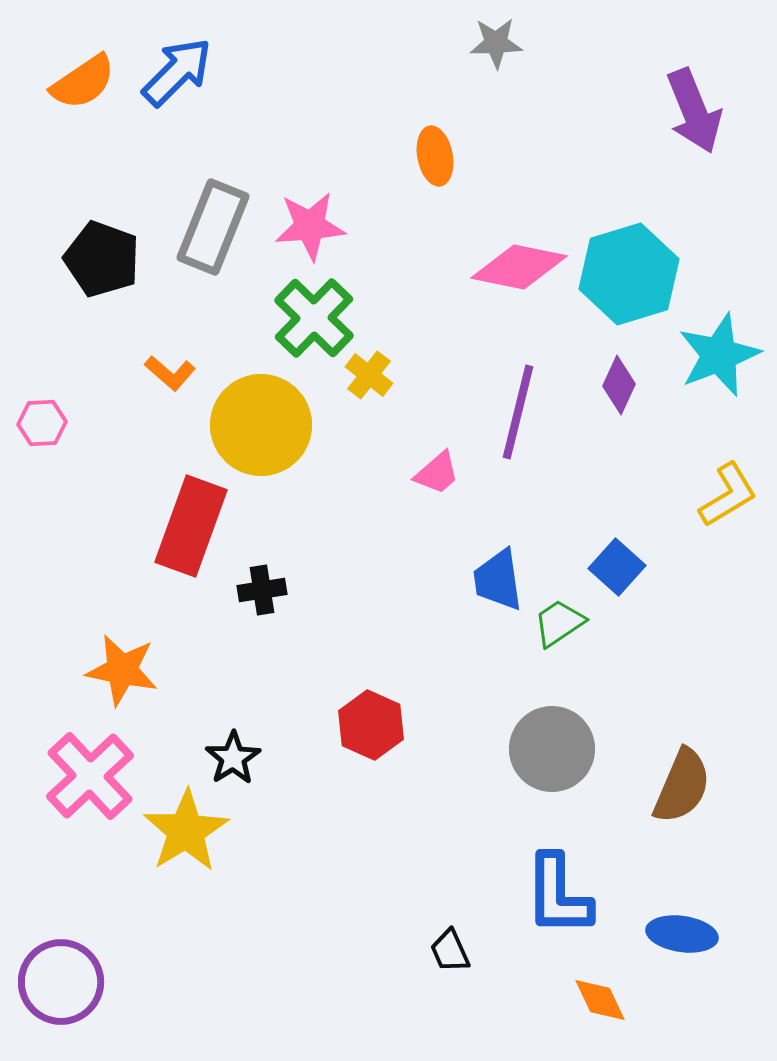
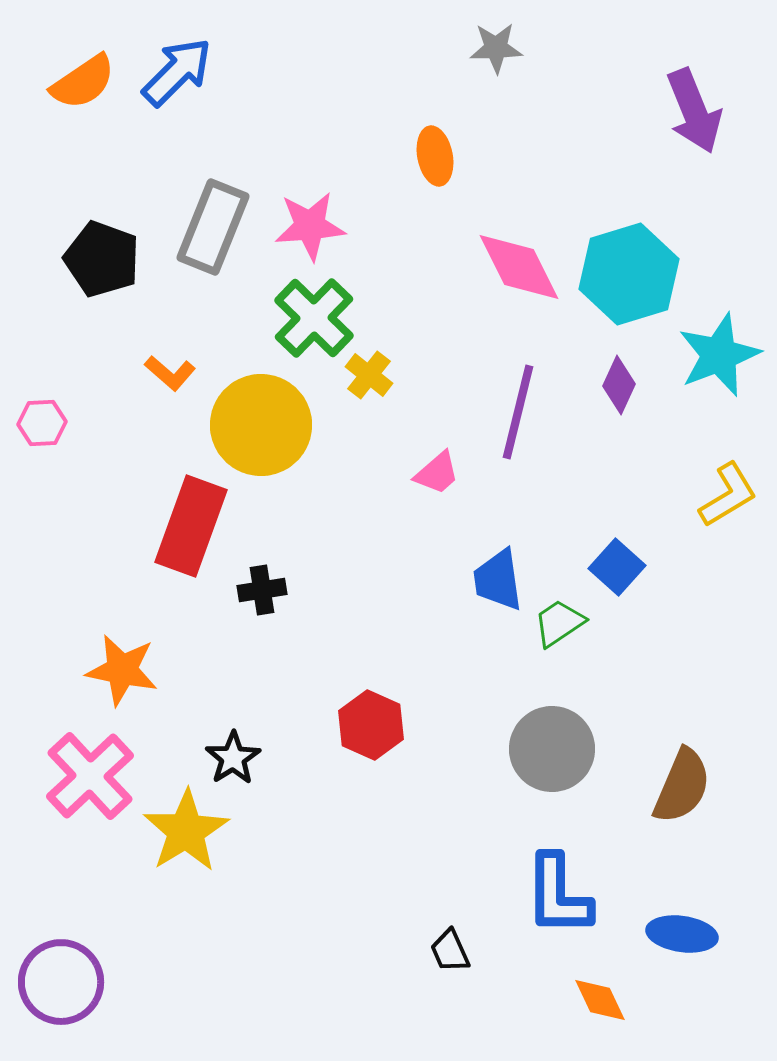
gray star: moved 5 px down
pink diamond: rotated 52 degrees clockwise
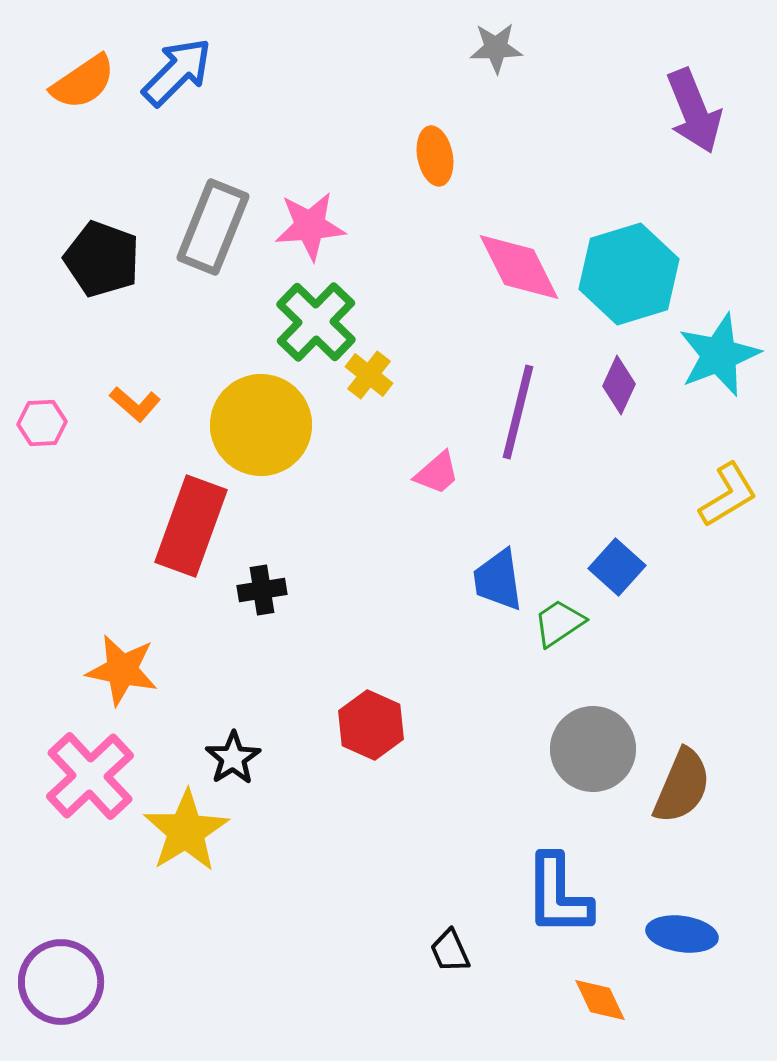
green cross: moved 2 px right, 4 px down
orange L-shape: moved 35 px left, 31 px down
gray circle: moved 41 px right
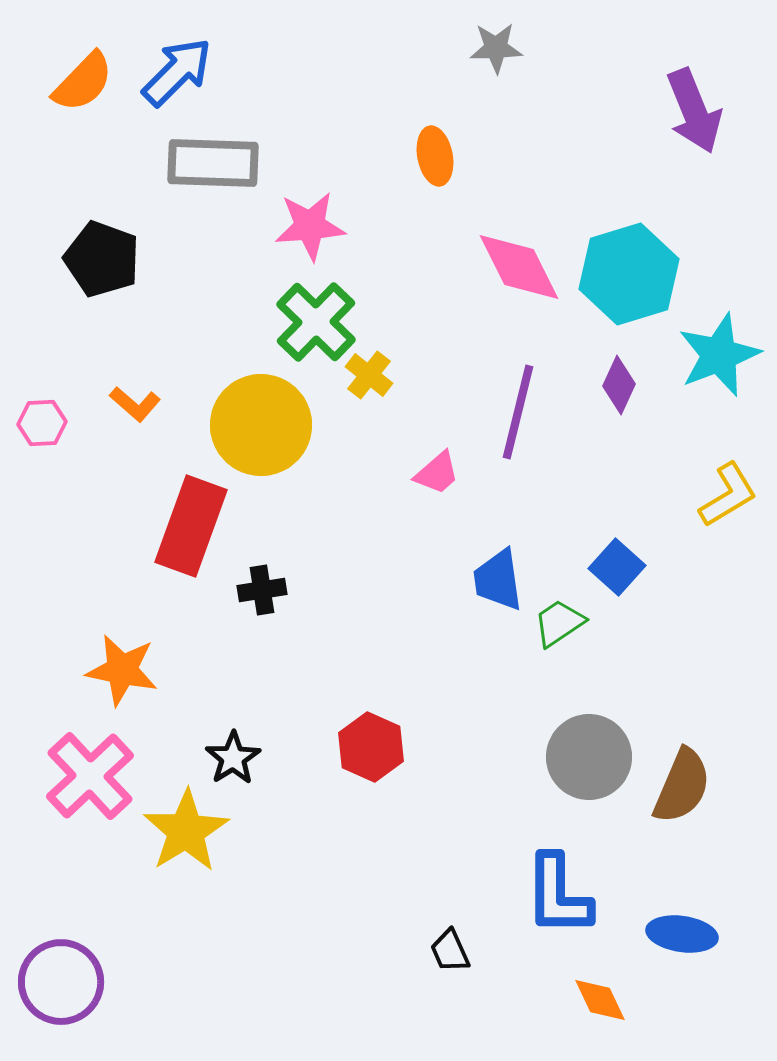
orange semicircle: rotated 12 degrees counterclockwise
gray rectangle: moved 64 px up; rotated 70 degrees clockwise
red hexagon: moved 22 px down
gray circle: moved 4 px left, 8 px down
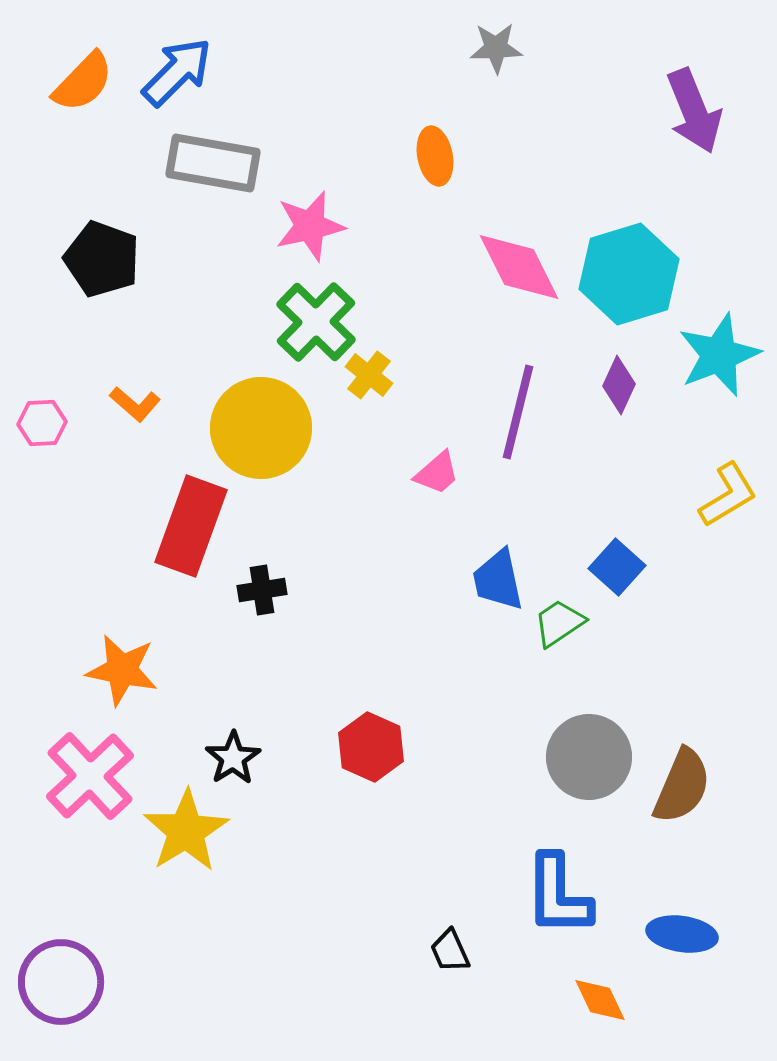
gray rectangle: rotated 8 degrees clockwise
pink star: rotated 8 degrees counterclockwise
yellow circle: moved 3 px down
blue trapezoid: rotated 4 degrees counterclockwise
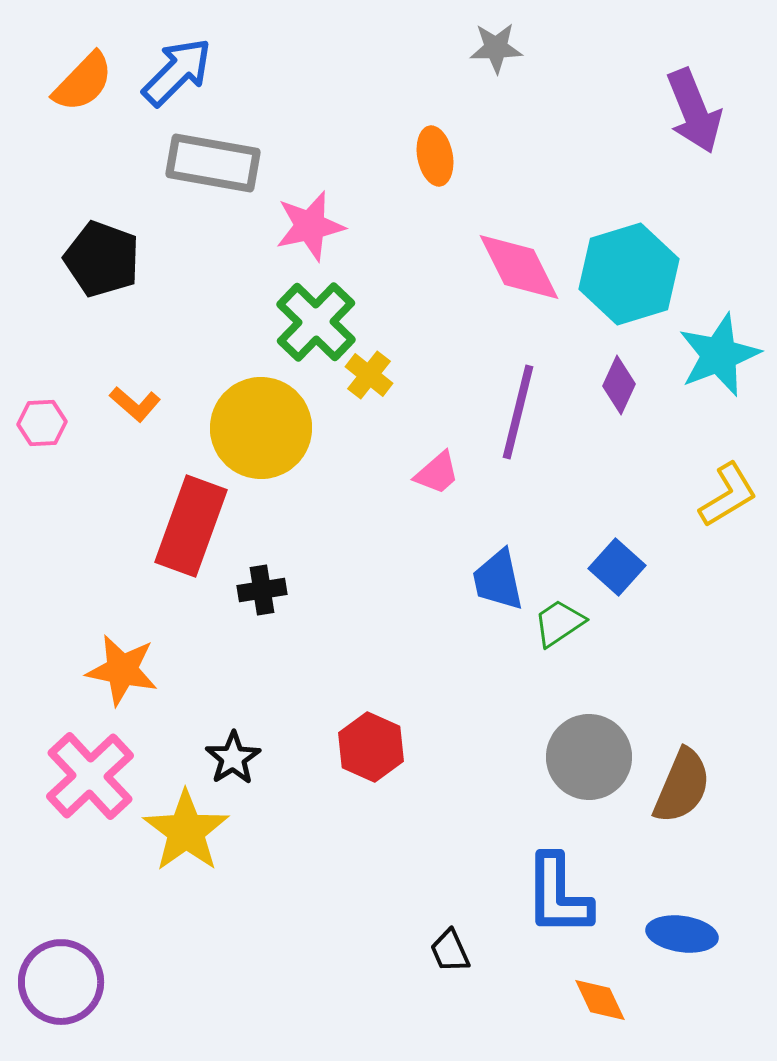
yellow star: rotated 4 degrees counterclockwise
